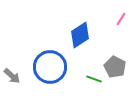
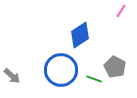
pink line: moved 8 px up
blue circle: moved 11 px right, 3 px down
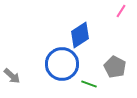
blue circle: moved 1 px right, 6 px up
green line: moved 5 px left, 5 px down
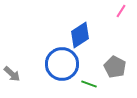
gray arrow: moved 2 px up
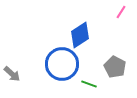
pink line: moved 1 px down
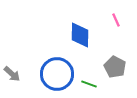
pink line: moved 5 px left, 8 px down; rotated 56 degrees counterclockwise
blue diamond: rotated 56 degrees counterclockwise
blue circle: moved 5 px left, 10 px down
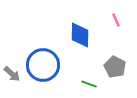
blue circle: moved 14 px left, 9 px up
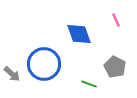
blue diamond: moved 1 px left, 1 px up; rotated 20 degrees counterclockwise
blue circle: moved 1 px right, 1 px up
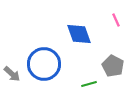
gray pentagon: moved 2 px left, 1 px up
green line: rotated 35 degrees counterclockwise
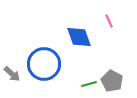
pink line: moved 7 px left, 1 px down
blue diamond: moved 3 px down
gray pentagon: moved 1 px left, 15 px down
